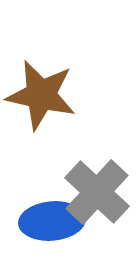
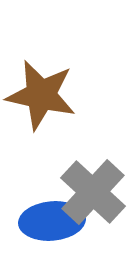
gray cross: moved 4 px left
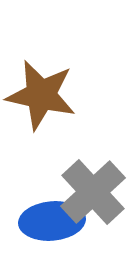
gray cross: rotated 4 degrees clockwise
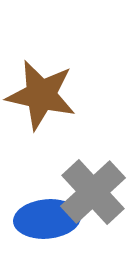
blue ellipse: moved 5 px left, 2 px up
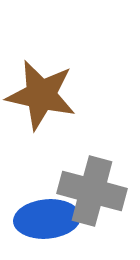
gray cross: moved 1 px left, 1 px up; rotated 32 degrees counterclockwise
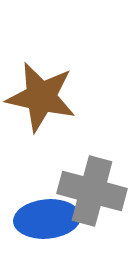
brown star: moved 2 px down
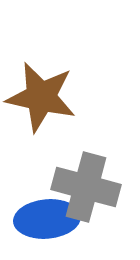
gray cross: moved 6 px left, 4 px up
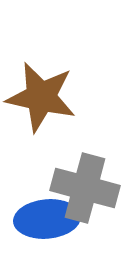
gray cross: moved 1 px left, 1 px down
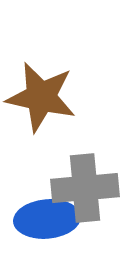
gray cross: rotated 20 degrees counterclockwise
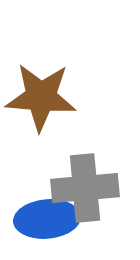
brown star: rotated 8 degrees counterclockwise
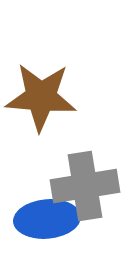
gray cross: moved 2 px up; rotated 4 degrees counterclockwise
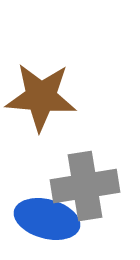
blue ellipse: rotated 20 degrees clockwise
